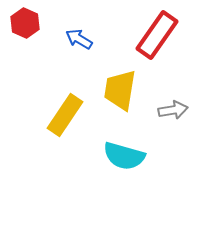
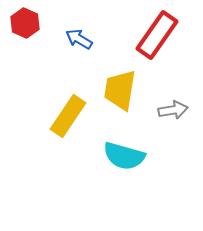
yellow rectangle: moved 3 px right, 1 px down
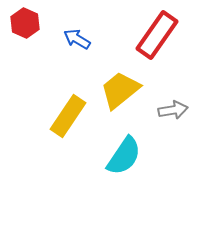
blue arrow: moved 2 px left
yellow trapezoid: rotated 42 degrees clockwise
cyan semicircle: rotated 72 degrees counterclockwise
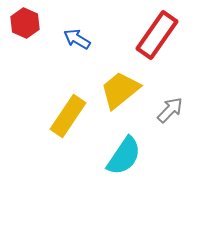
gray arrow: moved 3 px left; rotated 36 degrees counterclockwise
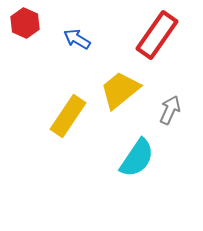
gray arrow: rotated 20 degrees counterclockwise
cyan semicircle: moved 13 px right, 2 px down
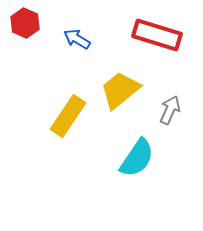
red rectangle: rotated 72 degrees clockwise
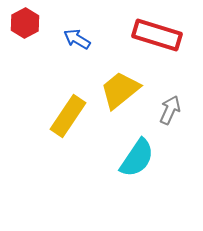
red hexagon: rotated 8 degrees clockwise
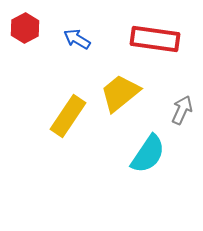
red hexagon: moved 5 px down
red rectangle: moved 2 px left, 4 px down; rotated 9 degrees counterclockwise
yellow trapezoid: moved 3 px down
gray arrow: moved 12 px right
cyan semicircle: moved 11 px right, 4 px up
